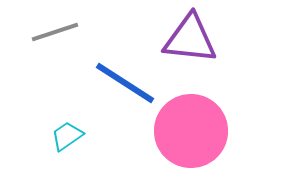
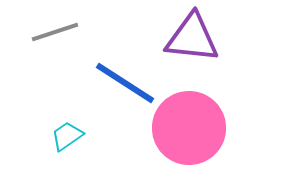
purple triangle: moved 2 px right, 1 px up
pink circle: moved 2 px left, 3 px up
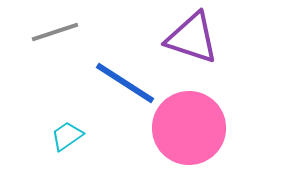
purple triangle: rotated 12 degrees clockwise
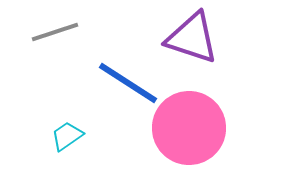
blue line: moved 3 px right
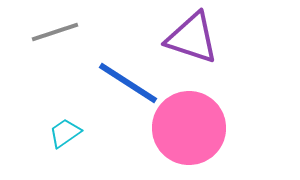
cyan trapezoid: moved 2 px left, 3 px up
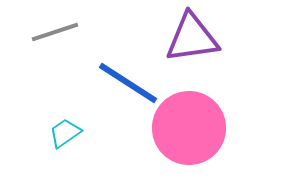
purple triangle: rotated 26 degrees counterclockwise
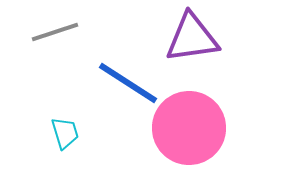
cyan trapezoid: rotated 108 degrees clockwise
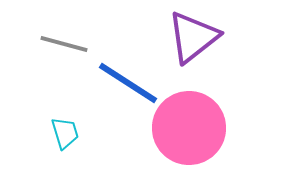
gray line: moved 9 px right, 12 px down; rotated 33 degrees clockwise
purple triangle: moved 1 px right, 1 px up; rotated 30 degrees counterclockwise
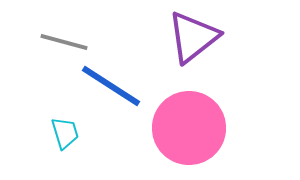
gray line: moved 2 px up
blue line: moved 17 px left, 3 px down
